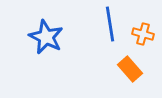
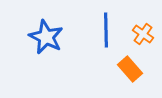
blue line: moved 4 px left, 6 px down; rotated 8 degrees clockwise
orange cross: rotated 20 degrees clockwise
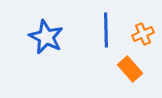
orange cross: rotated 30 degrees clockwise
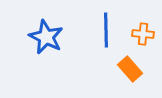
orange cross: rotated 30 degrees clockwise
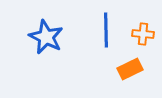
orange rectangle: rotated 75 degrees counterclockwise
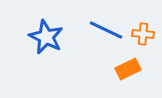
blue line: rotated 64 degrees counterclockwise
orange rectangle: moved 2 px left
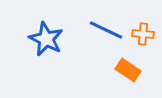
blue star: moved 2 px down
orange rectangle: moved 1 px down; rotated 60 degrees clockwise
